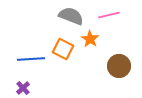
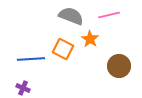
purple cross: rotated 24 degrees counterclockwise
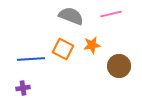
pink line: moved 2 px right, 1 px up
orange star: moved 2 px right, 6 px down; rotated 30 degrees clockwise
purple cross: rotated 32 degrees counterclockwise
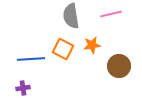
gray semicircle: rotated 120 degrees counterclockwise
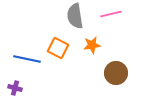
gray semicircle: moved 4 px right
orange square: moved 5 px left, 1 px up
blue line: moved 4 px left; rotated 16 degrees clockwise
brown circle: moved 3 px left, 7 px down
purple cross: moved 8 px left; rotated 24 degrees clockwise
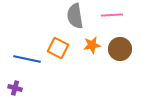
pink line: moved 1 px right, 1 px down; rotated 10 degrees clockwise
brown circle: moved 4 px right, 24 px up
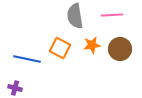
orange square: moved 2 px right
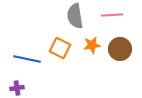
purple cross: moved 2 px right; rotated 24 degrees counterclockwise
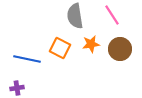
pink line: rotated 60 degrees clockwise
orange star: moved 1 px left, 1 px up
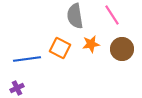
brown circle: moved 2 px right
blue line: rotated 20 degrees counterclockwise
purple cross: rotated 16 degrees counterclockwise
